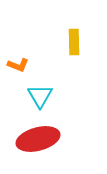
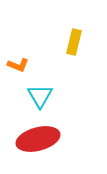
yellow rectangle: rotated 15 degrees clockwise
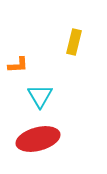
orange L-shape: rotated 25 degrees counterclockwise
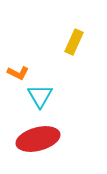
yellow rectangle: rotated 10 degrees clockwise
orange L-shape: moved 8 px down; rotated 30 degrees clockwise
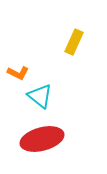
cyan triangle: rotated 20 degrees counterclockwise
red ellipse: moved 4 px right
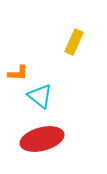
orange L-shape: rotated 25 degrees counterclockwise
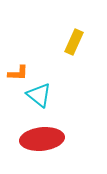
cyan triangle: moved 1 px left, 1 px up
red ellipse: rotated 9 degrees clockwise
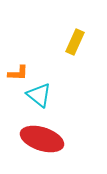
yellow rectangle: moved 1 px right
red ellipse: rotated 24 degrees clockwise
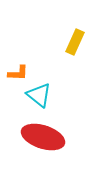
red ellipse: moved 1 px right, 2 px up
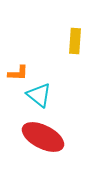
yellow rectangle: moved 1 px up; rotated 20 degrees counterclockwise
red ellipse: rotated 9 degrees clockwise
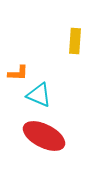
cyan triangle: rotated 16 degrees counterclockwise
red ellipse: moved 1 px right, 1 px up
